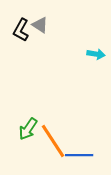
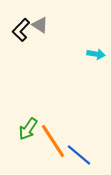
black L-shape: rotated 15 degrees clockwise
blue line: rotated 40 degrees clockwise
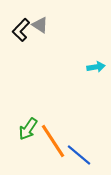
cyan arrow: moved 13 px down; rotated 18 degrees counterclockwise
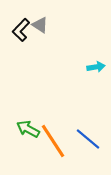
green arrow: rotated 85 degrees clockwise
blue line: moved 9 px right, 16 px up
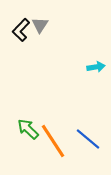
gray triangle: rotated 30 degrees clockwise
green arrow: rotated 15 degrees clockwise
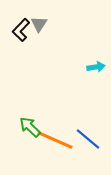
gray triangle: moved 1 px left, 1 px up
green arrow: moved 2 px right, 2 px up
orange line: moved 2 px right, 1 px up; rotated 33 degrees counterclockwise
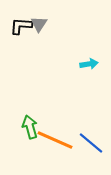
black L-shape: moved 4 px up; rotated 50 degrees clockwise
cyan arrow: moved 7 px left, 3 px up
green arrow: rotated 30 degrees clockwise
blue line: moved 3 px right, 4 px down
